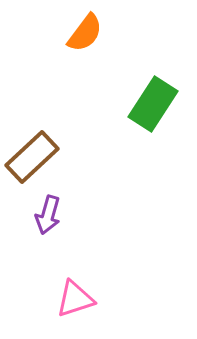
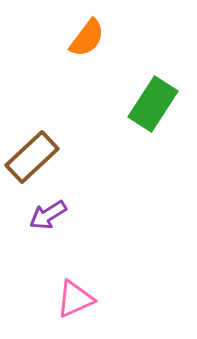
orange semicircle: moved 2 px right, 5 px down
purple arrow: rotated 42 degrees clockwise
pink triangle: rotated 6 degrees counterclockwise
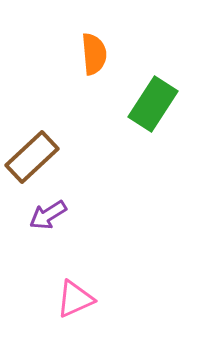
orange semicircle: moved 7 px right, 16 px down; rotated 42 degrees counterclockwise
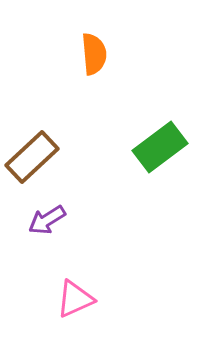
green rectangle: moved 7 px right, 43 px down; rotated 20 degrees clockwise
purple arrow: moved 1 px left, 5 px down
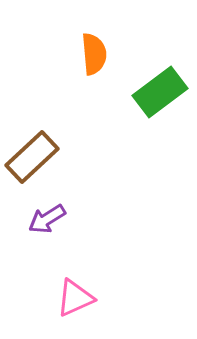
green rectangle: moved 55 px up
purple arrow: moved 1 px up
pink triangle: moved 1 px up
